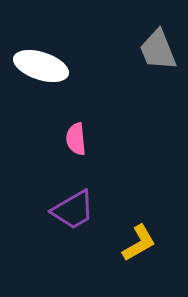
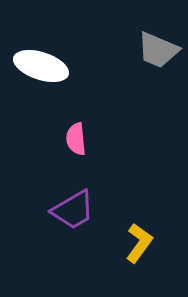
gray trapezoid: rotated 45 degrees counterclockwise
yellow L-shape: rotated 24 degrees counterclockwise
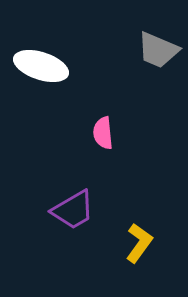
pink semicircle: moved 27 px right, 6 px up
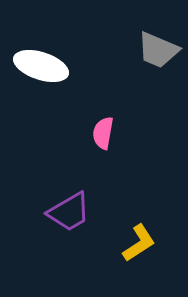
pink semicircle: rotated 16 degrees clockwise
purple trapezoid: moved 4 px left, 2 px down
yellow L-shape: rotated 21 degrees clockwise
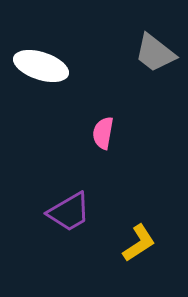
gray trapezoid: moved 3 px left, 3 px down; rotated 15 degrees clockwise
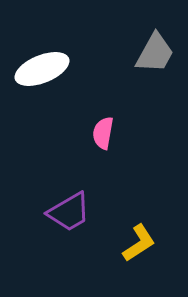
gray trapezoid: rotated 99 degrees counterclockwise
white ellipse: moved 1 px right, 3 px down; rotated 40 degrees counterclockwise
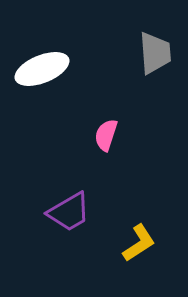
gray trapezoid: rotated 33 degrees counterclockwise
pink semicircle: moved 3 px right, 2 px down; rotated 8 degrees clockwise
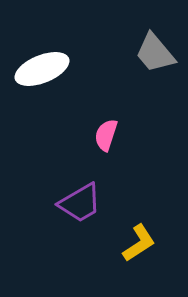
gray trapezoid: rotated 144 degrees clockwise
purple trapezoid: moved 11 px right, 9 px up
